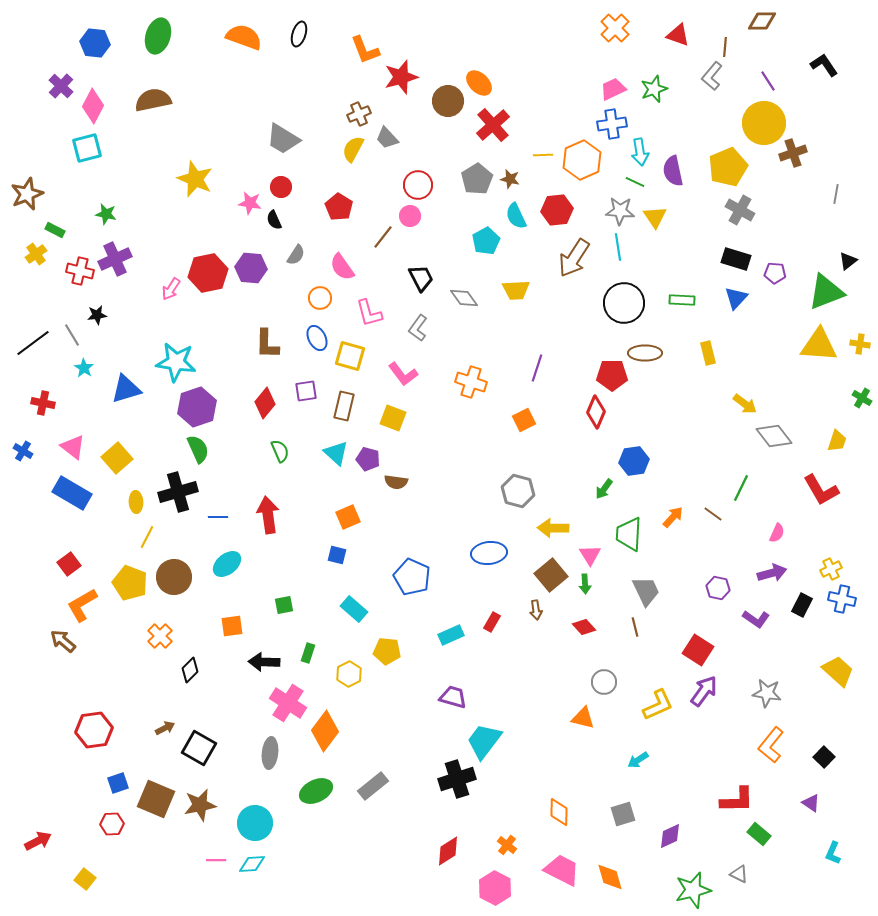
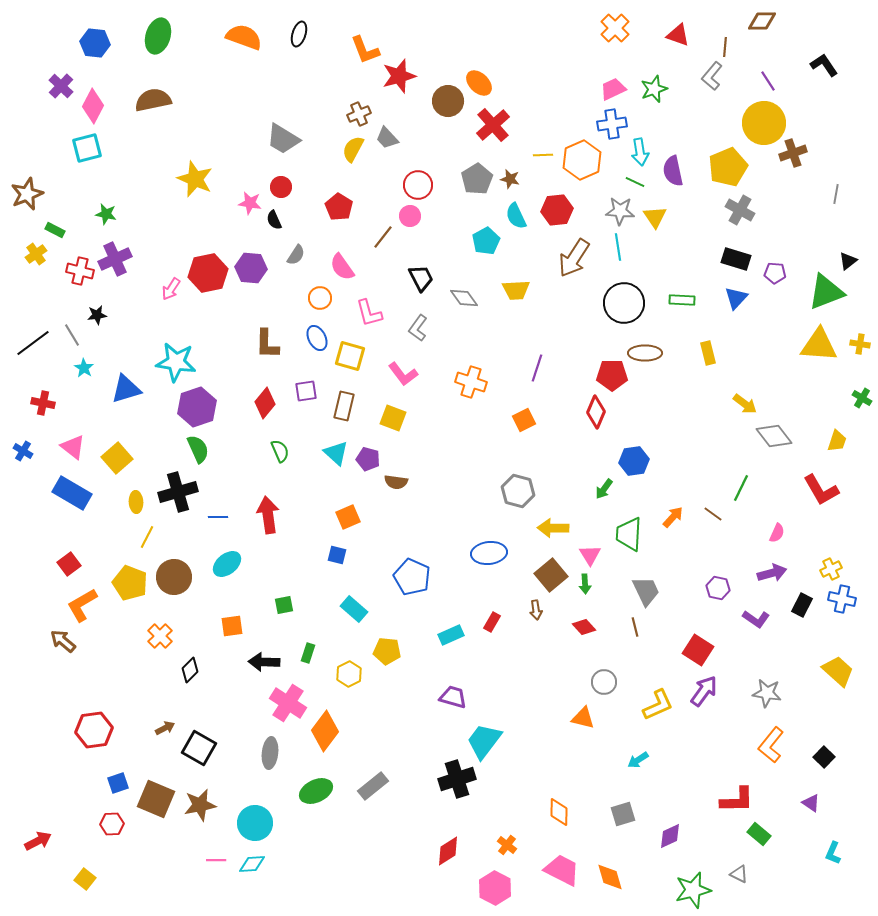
red star at (401, 77): moved 2 px left, 1 px up
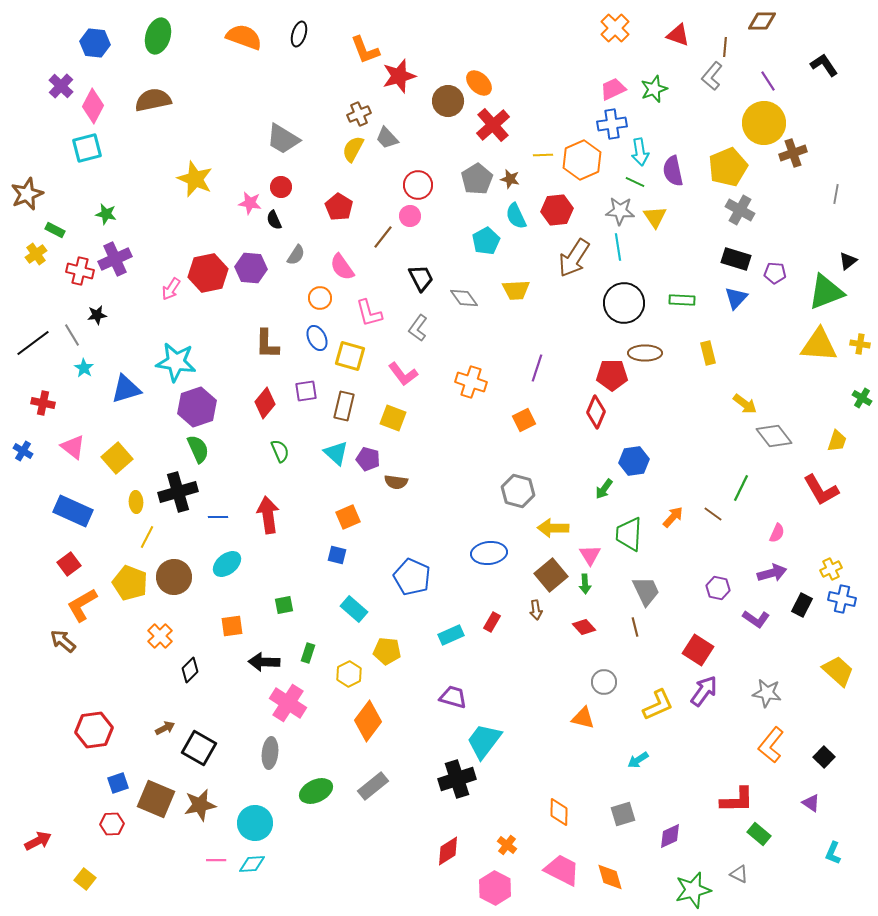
blue rectangle at (72, 493): moved 1 px right, 18 px down; rotated 6 degrees counterclockwise
orange diamond at (325, 731): moved 43 px right, 10 px up
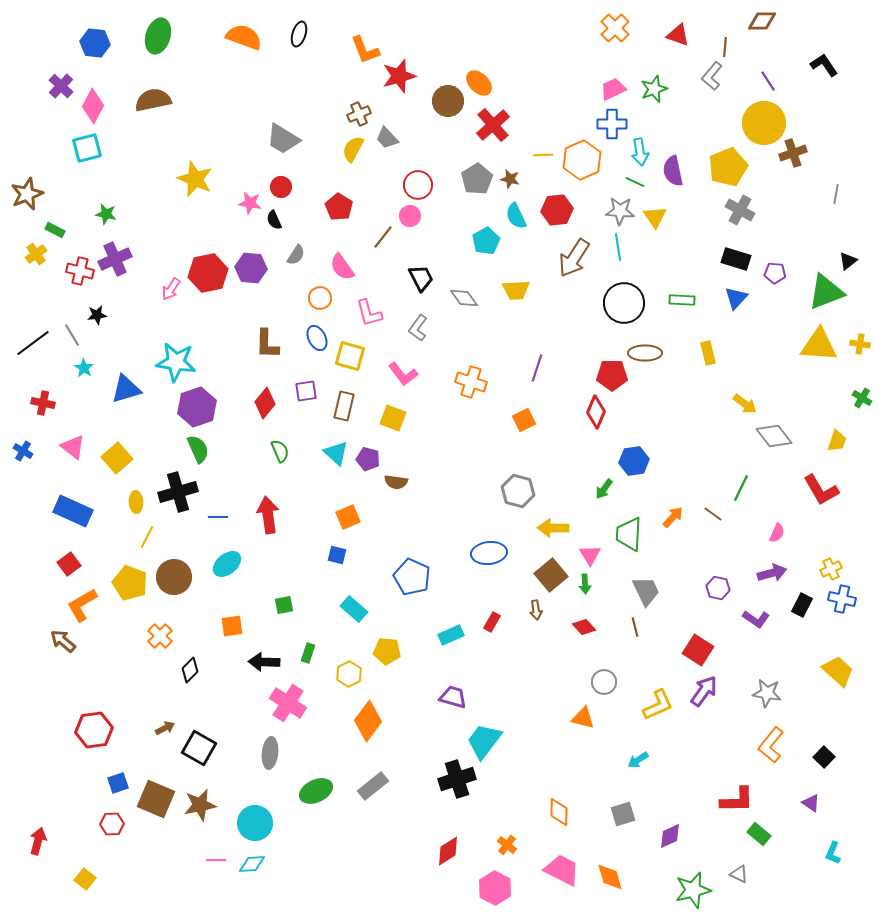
blue cross at (612, 124): rotated 8 degrees clockwise
red arrow at (38, 841): rotated 48 degrees counterclockwise
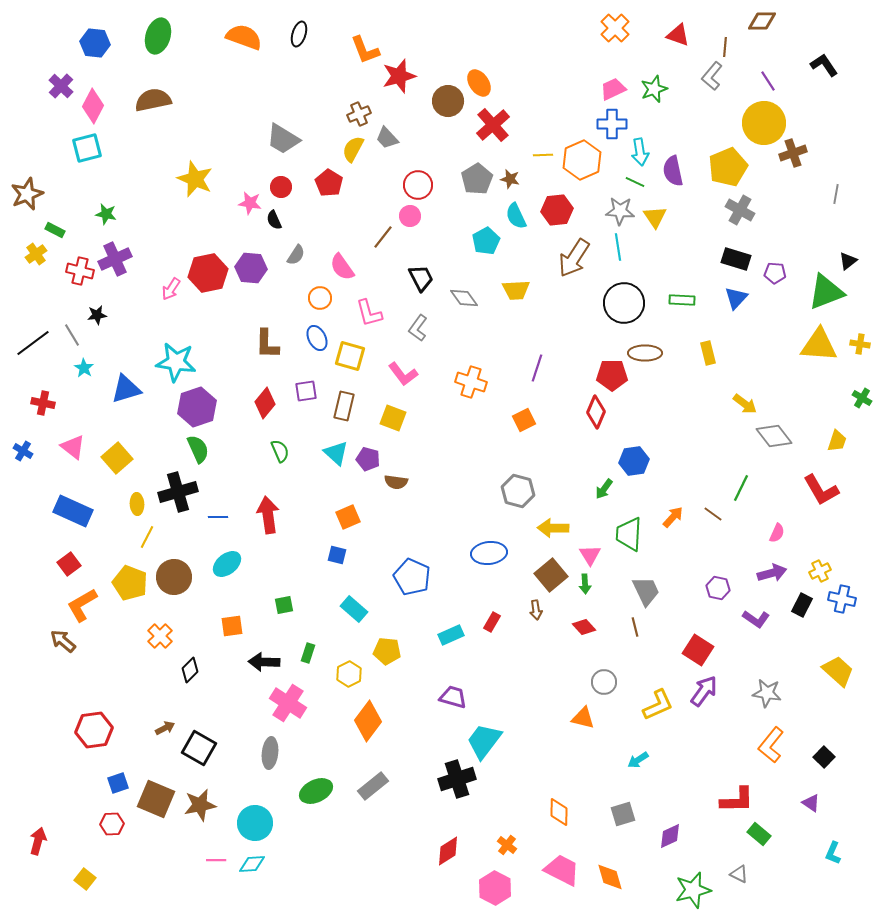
orange ellipse at (479, 83): rotated 12 degrees clockwise
red pentagon at (339, 207): moved 10 px left, 24 px up
yellow ellipse at (136, 502): moved 1 px right, 2 px down
yellow cross at (831, 569): moved 11 px left, 2 px down
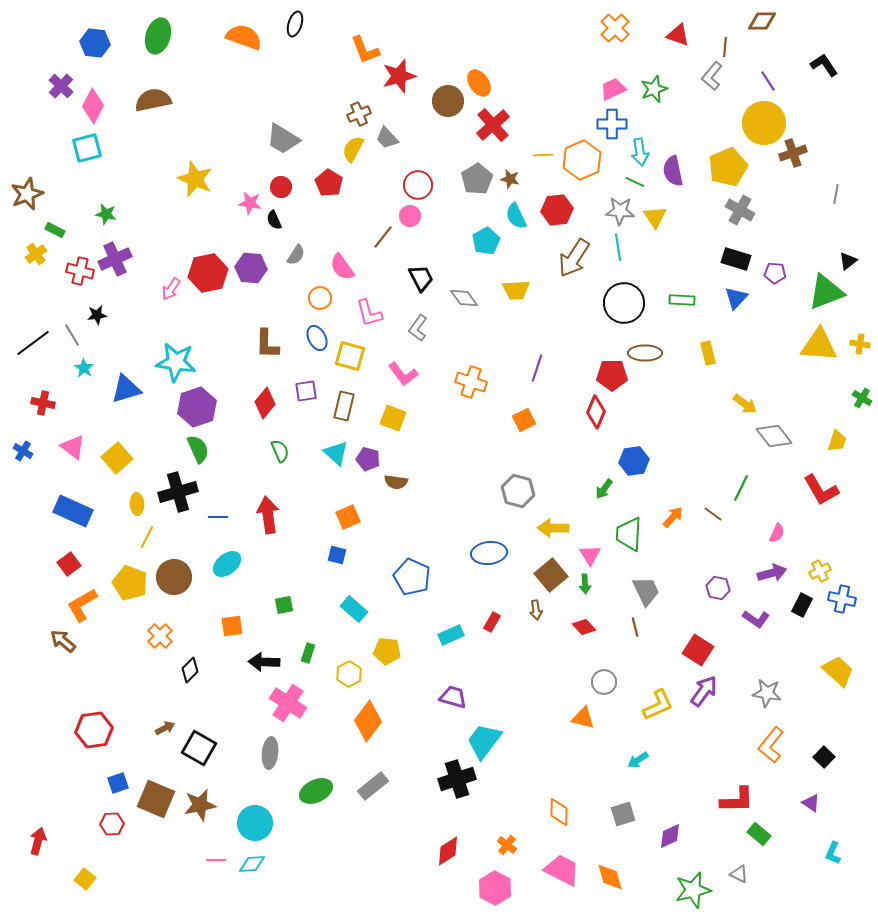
black ellipse at (299, 34): moved 4 px left, 10 px up
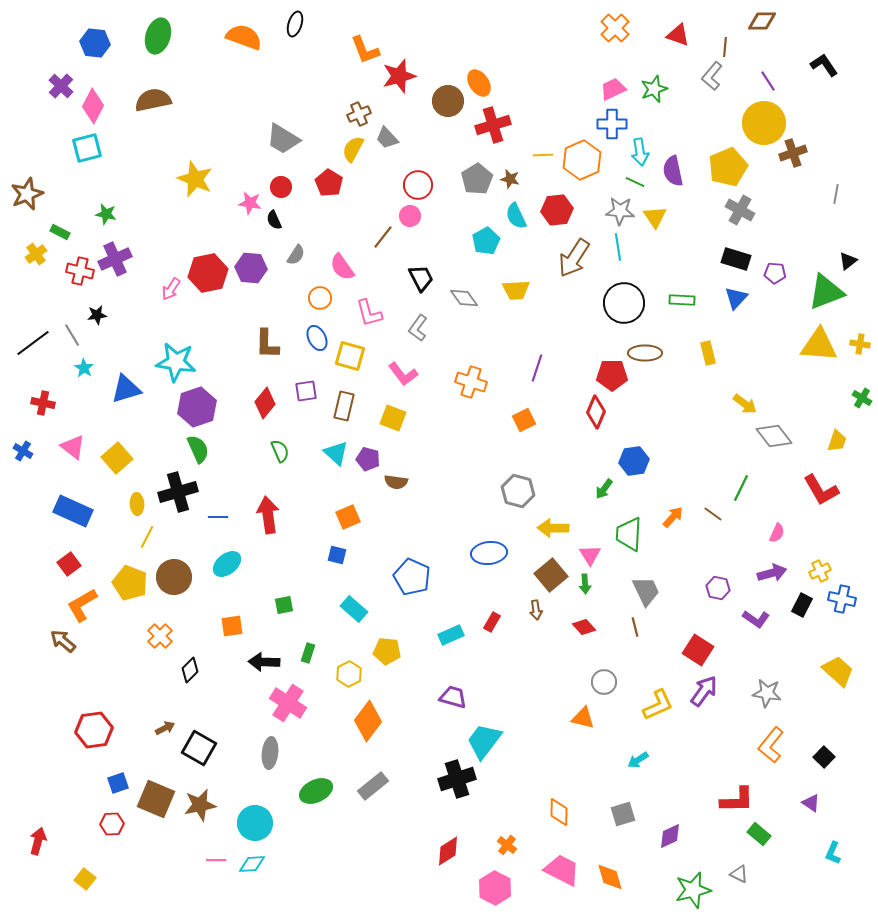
red cross at (493, 125): rotated 24 degrees clockwise
green rectangle at (55, 230): moved 5 px right, 2 px down
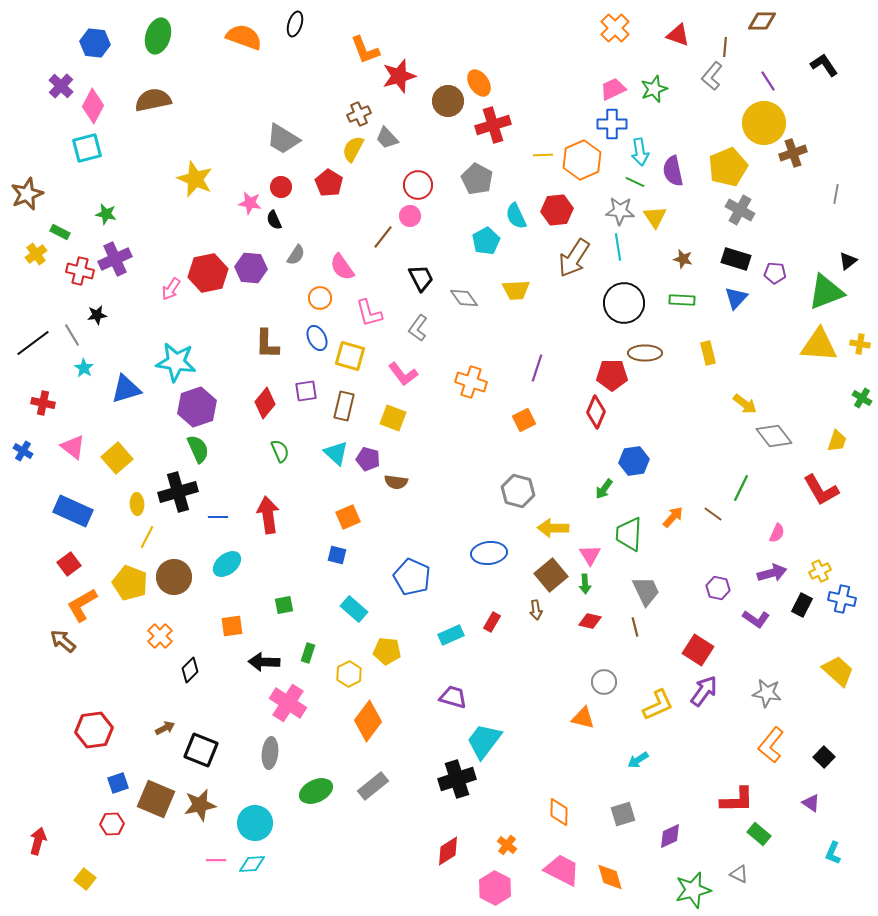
gray pentagon at (477, 179): rotated 12 degrees counterclockwise
brown star at (510, 179): moved 173 px right, 80 px down
red diamond at (584, 627): moved 6 px right, 6 px up; rotated 35 degrees counterclockwise
black square at (199, 748): moved 2 px right, 2 px down; rotated 8 degrees counterclockwise
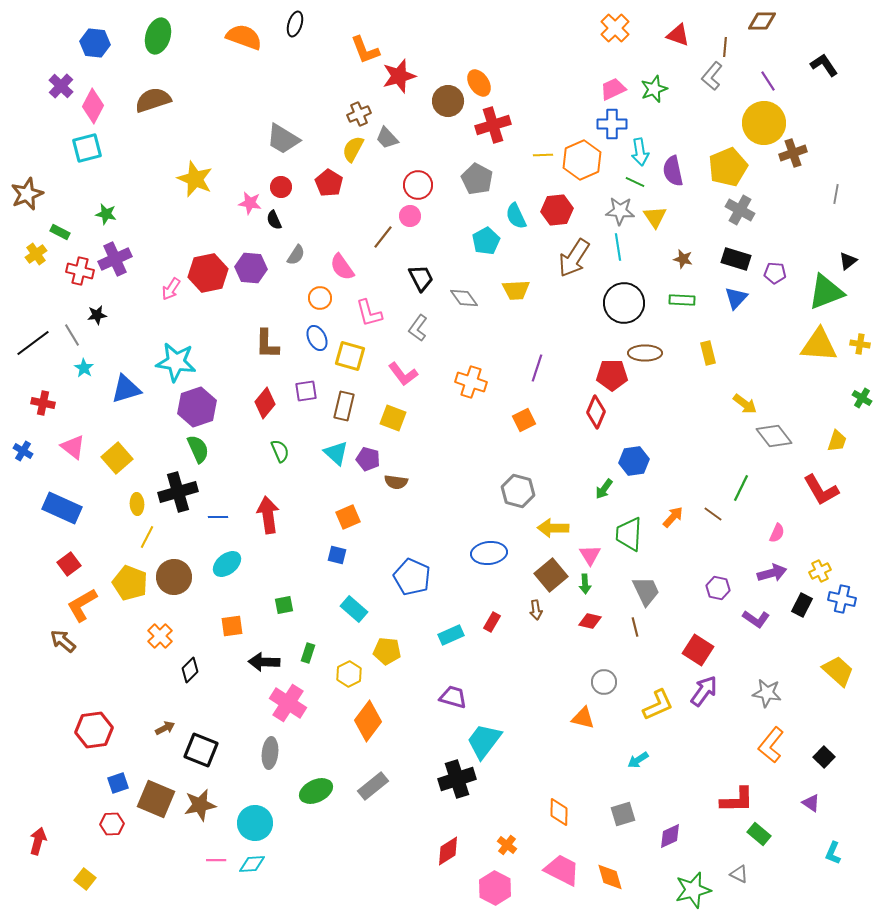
brown semicircle at (153, 100): rotated 6 degrees counterclockwise
blue rectangle at (73, 511): moved 11 px left, 3 px up
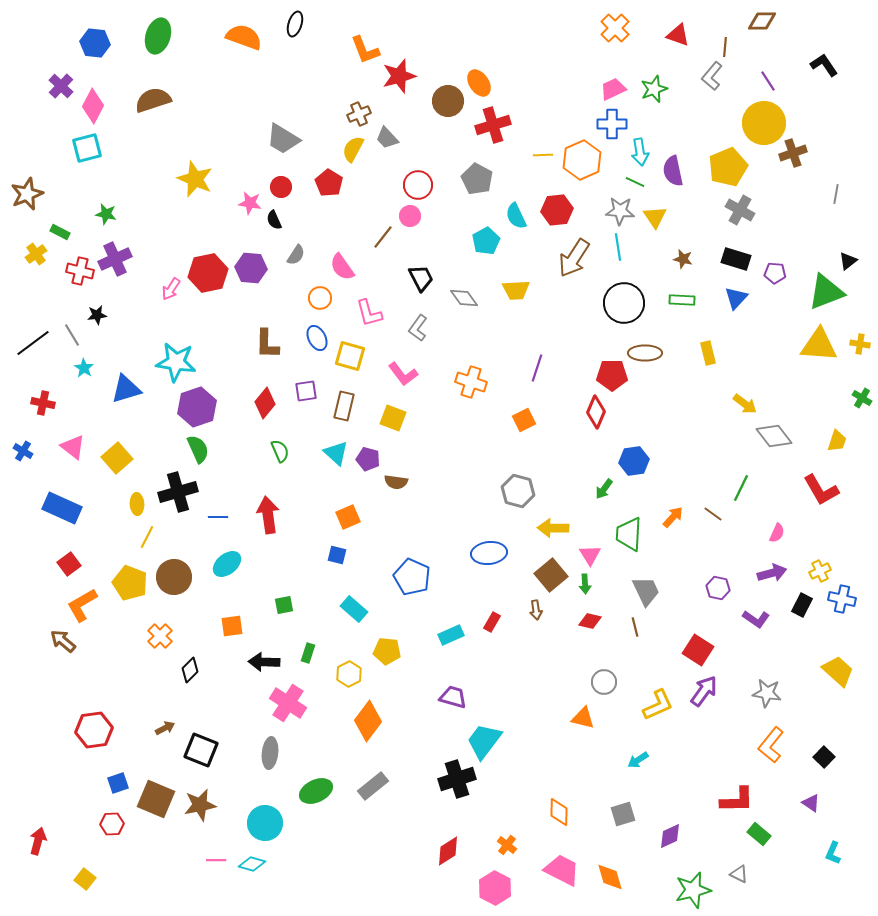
cyan circle at (255, 823): moved 10 px right
cyan diamond at (252, 864): rotated 20 degrees clockwise
